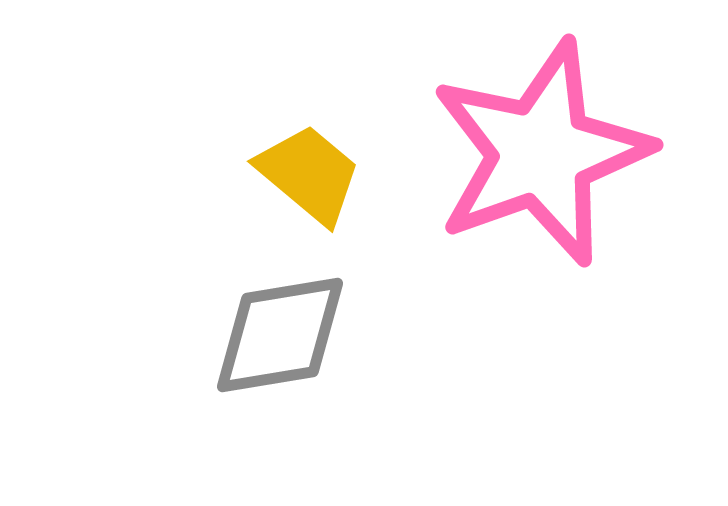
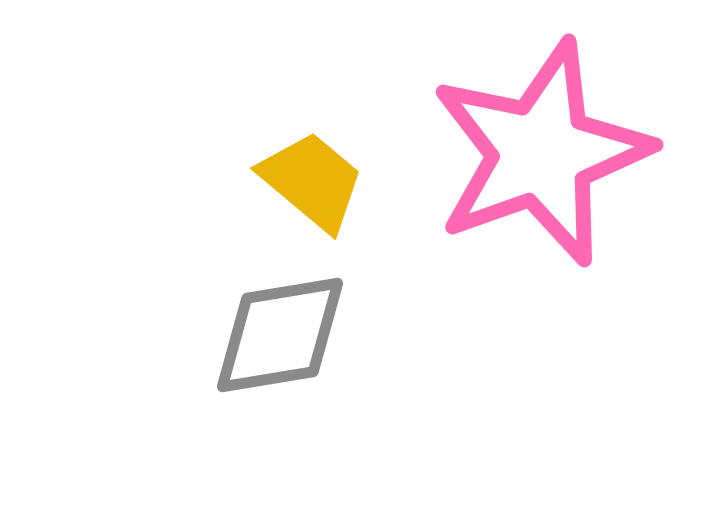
yellow trapezoid: moved 3 px right, 7 px down
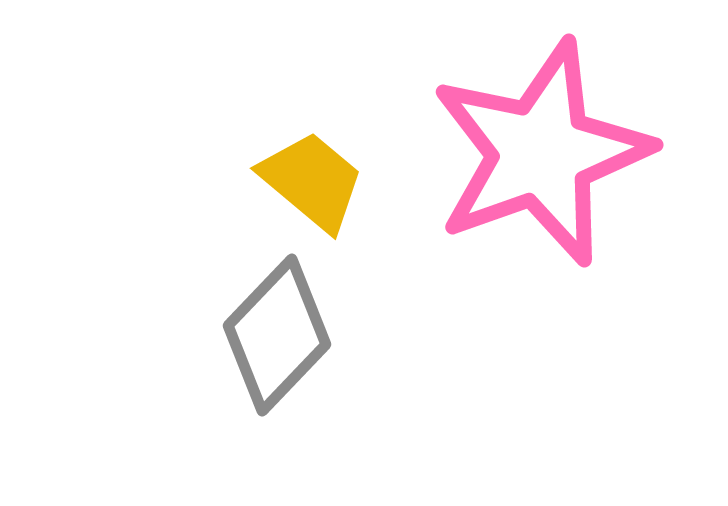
gray diamond: moved 3 px left; rotated 37 degrees counterclockwise
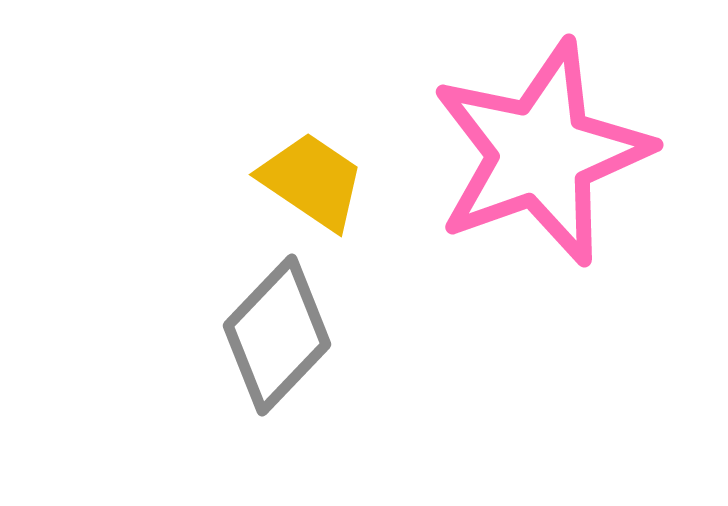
yellow trapezoid: rotated 6 degrees counterclockwise
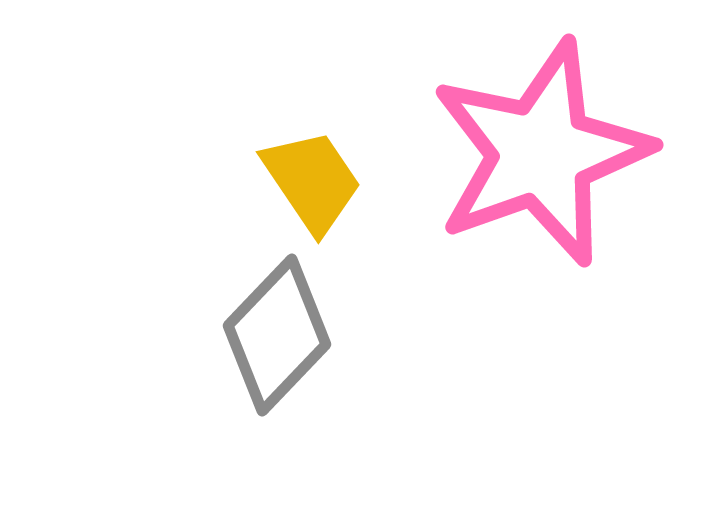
yellow trapezoid: rotated 22 degrees clockwise
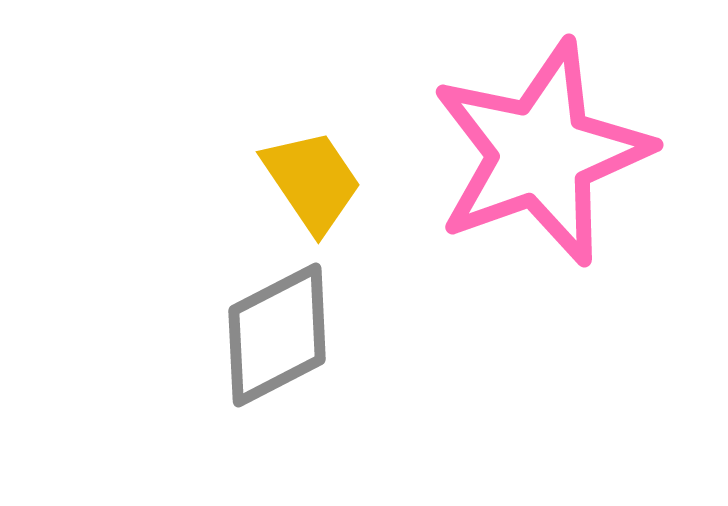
gray diamond: rotated 19 degrees clockwise
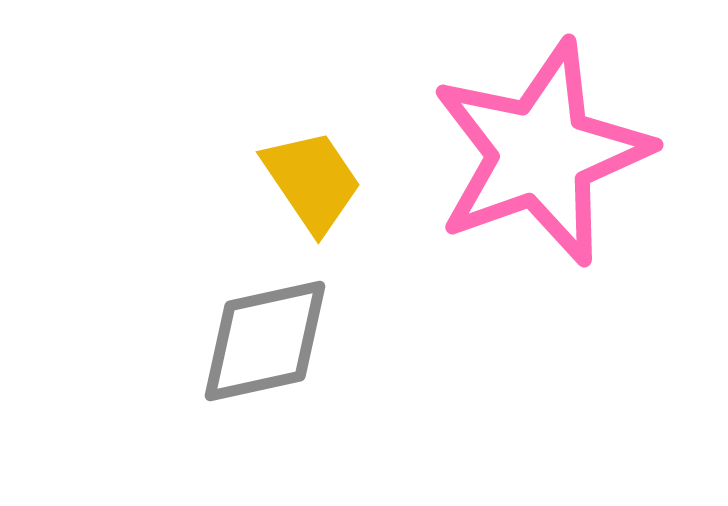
gray diamond: moved 12 px left, 6 px down; rotated 15 degrees clockwise
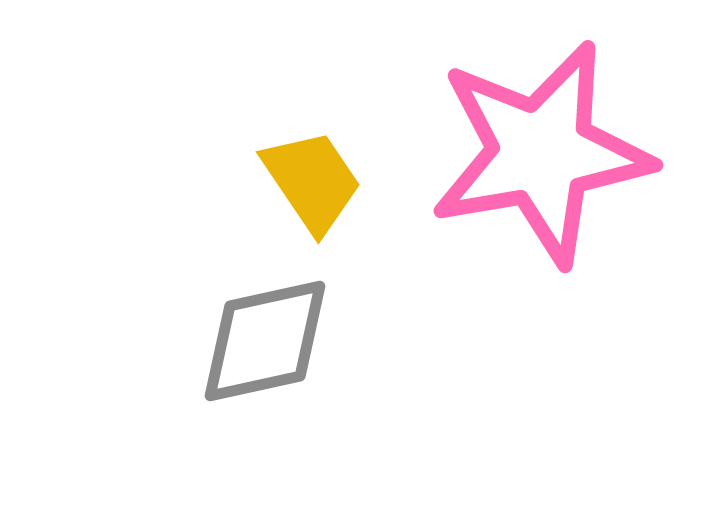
pink star: rotated 10 degrees clockwise
